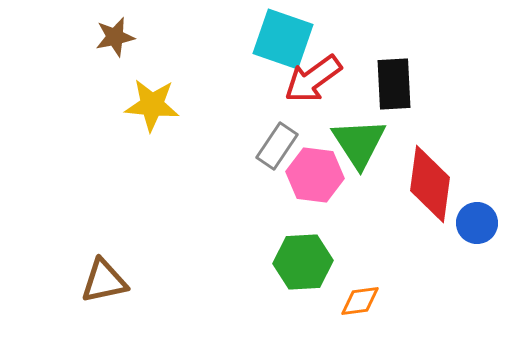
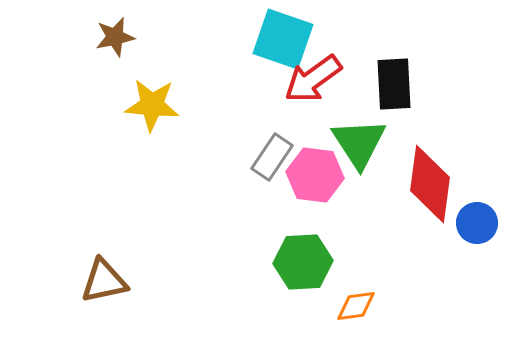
gray rectangle: moved 5 px left, 11 px down
orange diamond: moved 4 px left, 5 px down
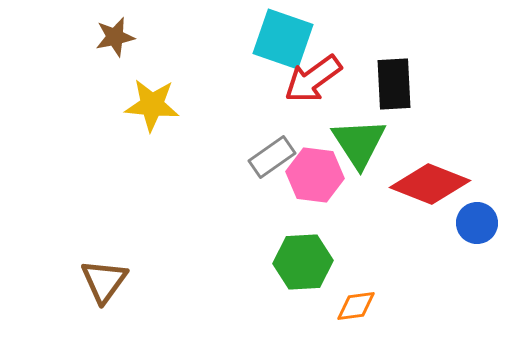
gray rectangle: rotated 21 degrees clockwise
red diamond: rotated 76 degrees counterclockwise
brown triangle: rotated 42 degrees counterclockwise
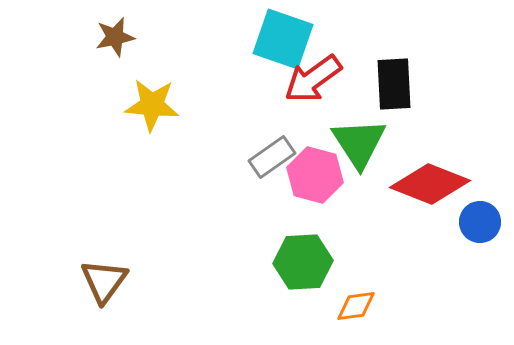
pink hexagon: rotated 8 degrees clockwise
blue circle: moved 3 px right, 1 px up
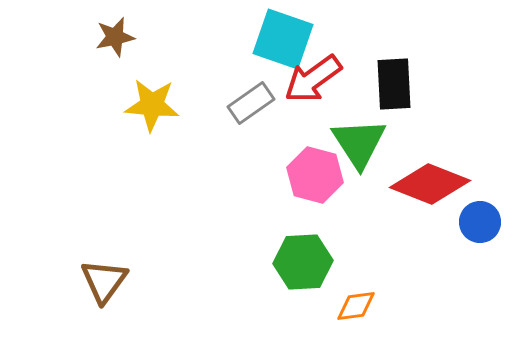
gray rectangle: moved 21 px left, 54 px up
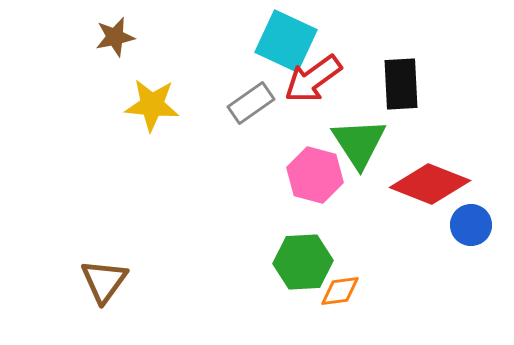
cyan square: moved 3 px right, 2 px down; rotated 6 degrees clockwise
black rectangle: moved 7 px right
blue circle: moved 9 px left, 3 px down
orange diamond: moved 16 px left, 15 px up
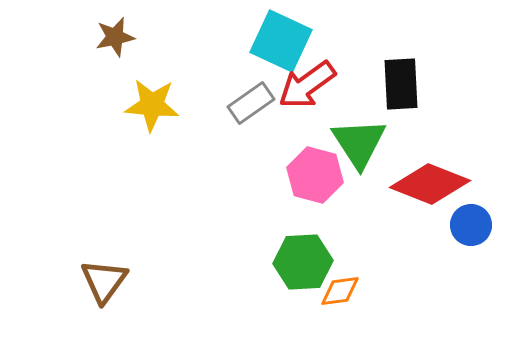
cyan square: moved 5 px left
red arrow: moved 6 px left, 6 px down
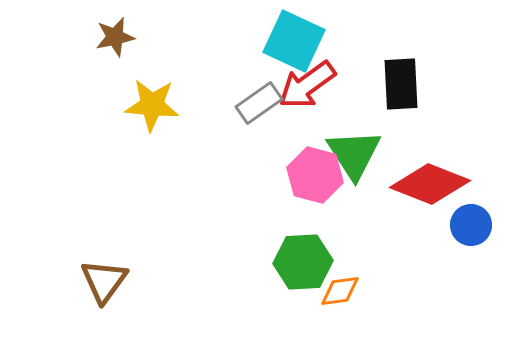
cyan square: moved 13 px right
gray rectangle: moved 8 px right
green triangle: moved 5 px left, 11 px down
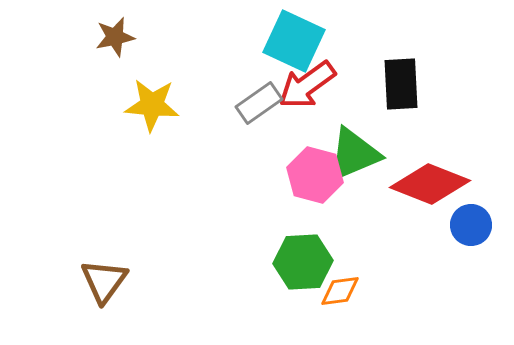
green triangle: rotated 40 degrees clockwise
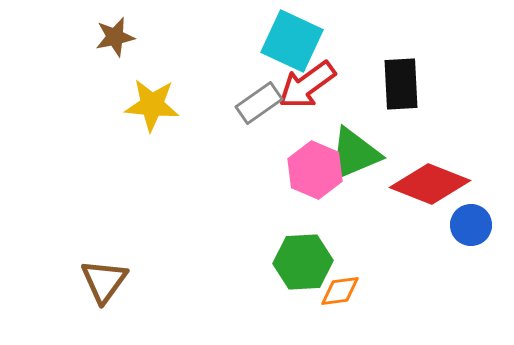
cyan square: moved 2 px left
pink hexagon: moved 5 px up; rotated 8 degrees clockwise
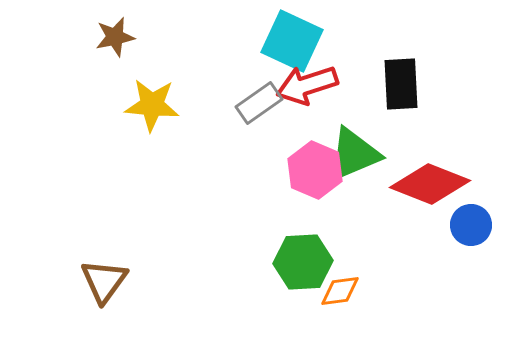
red arrow: rotated 18 degrees clockwise
